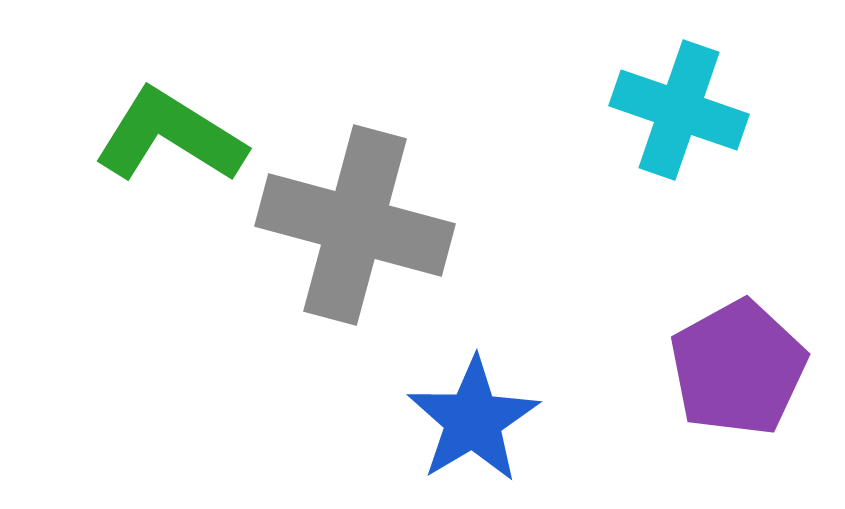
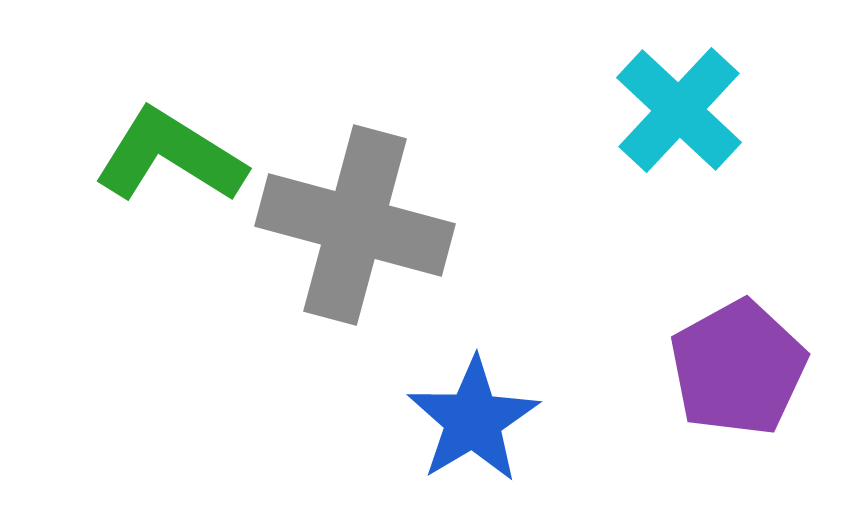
cyan cross: rotated 24 degrees clockwise
green L-shape: moved 20 px down
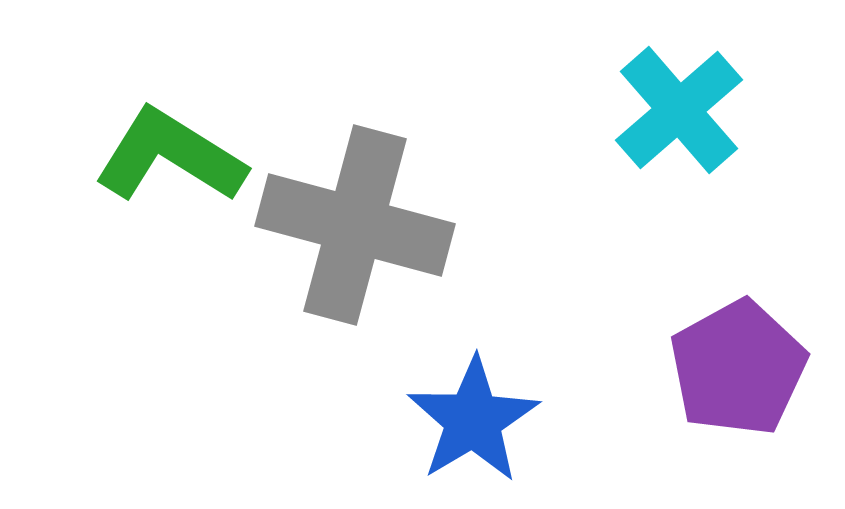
cyan cross: rotated 6 degrees clockwise
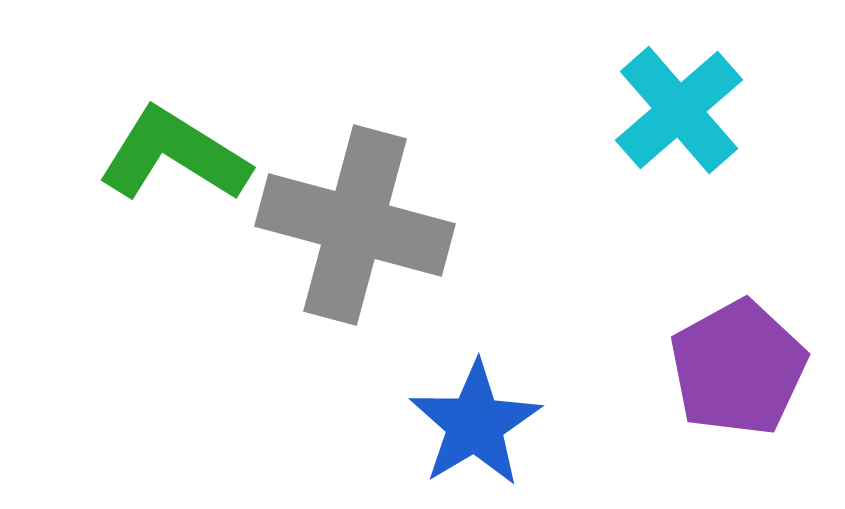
green L-shape: moved 4 px right, 1 px up
blue star: moved 2 px right, 4 px down
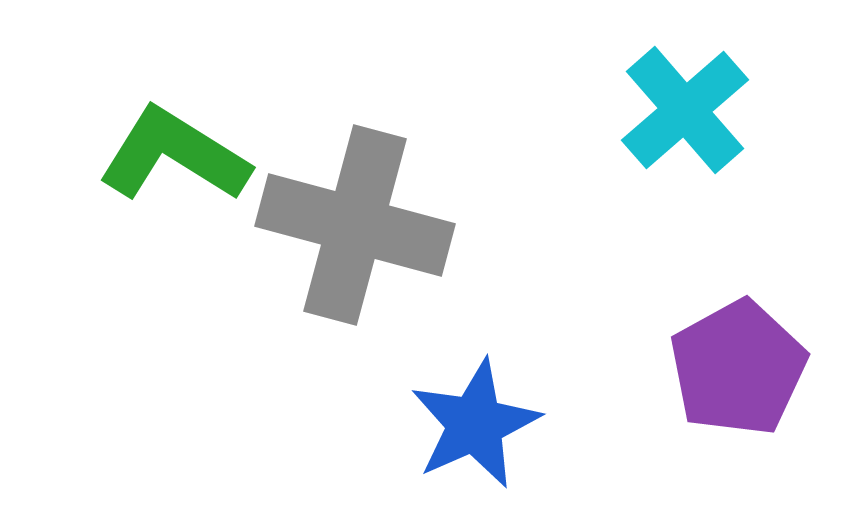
cyan cross: moved 6 px right
blue star: rotated 7 degrees clockwise
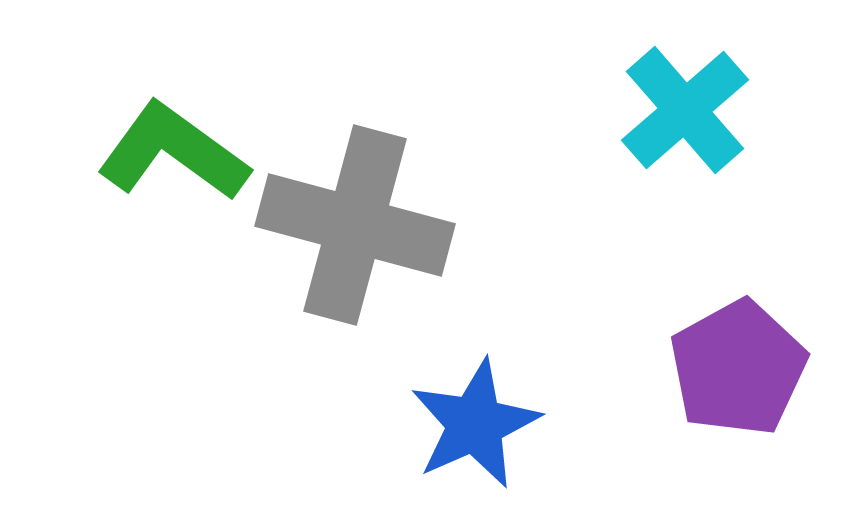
green L-shape: moved 1 px left, 3 px up; rotated 4 degrees clockwise
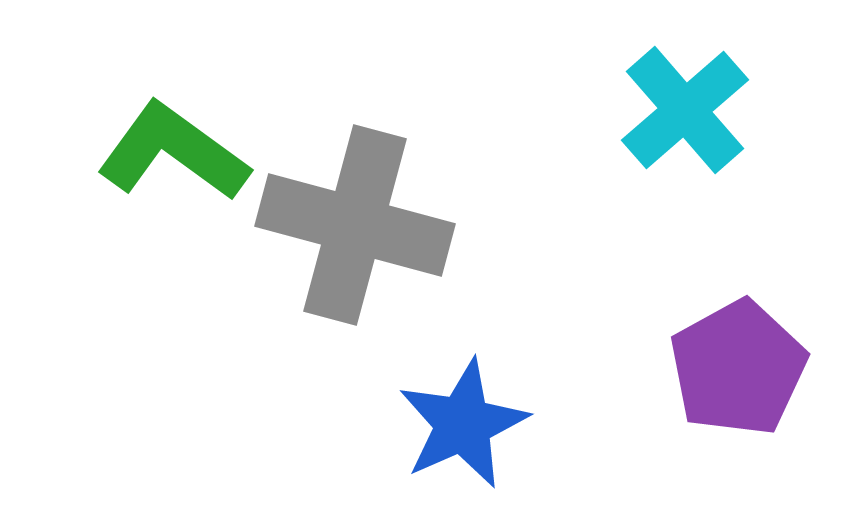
blue star: moved 12 px left
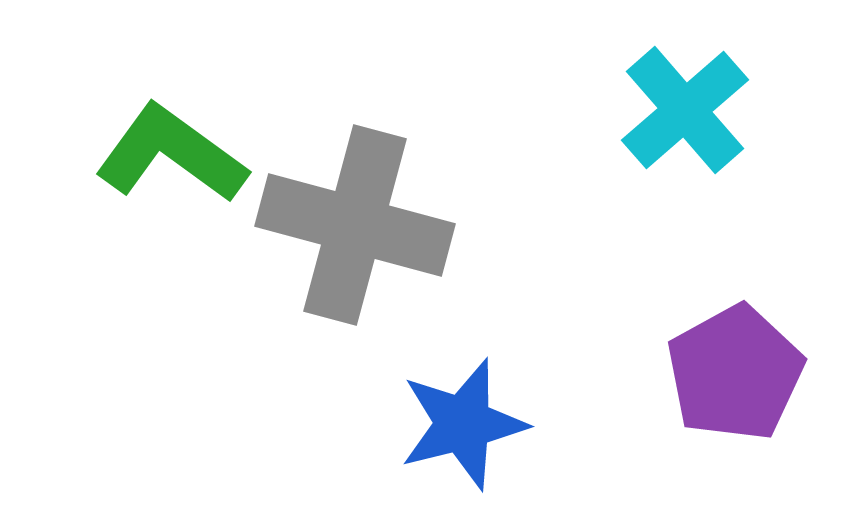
green L-shape: moved 2 px left, 2 px down
purple pentagon: moved 3 px left, 5 px down
blue star: rotated 10 degrees clockwise
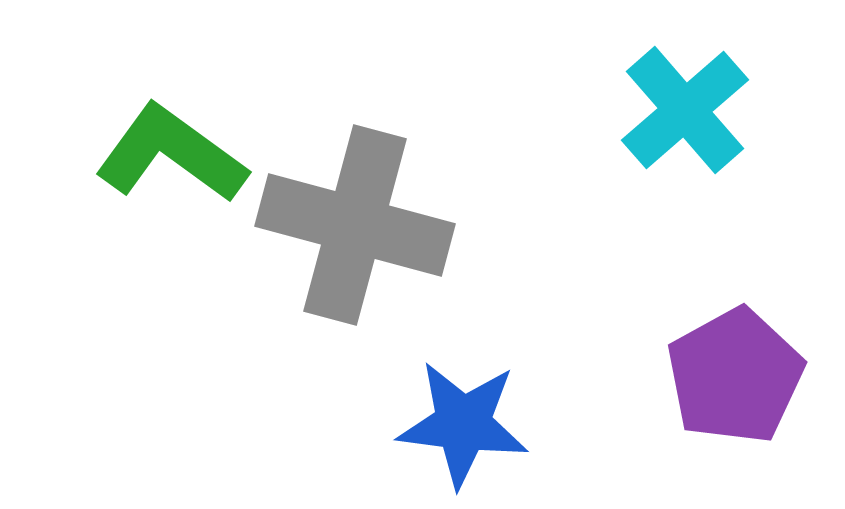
purple pentagon: moved 3 px down
blue star: rotated 21 degrees clockwise
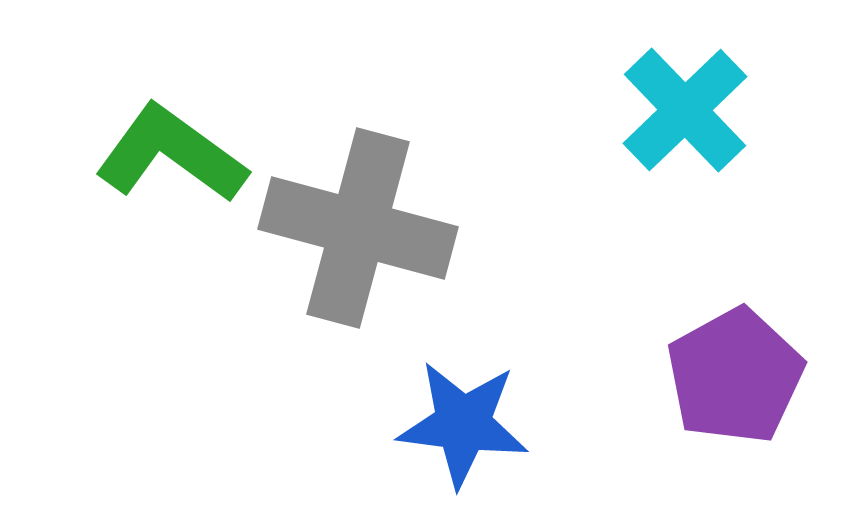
cyan cross: rotated 3 degrees counterclockwise
gray cross: moved 3 px right, 3 px down
